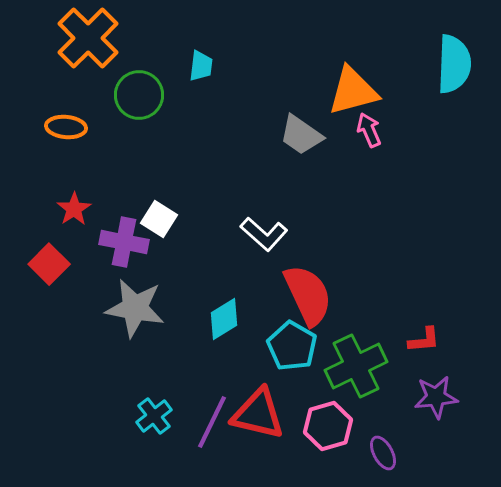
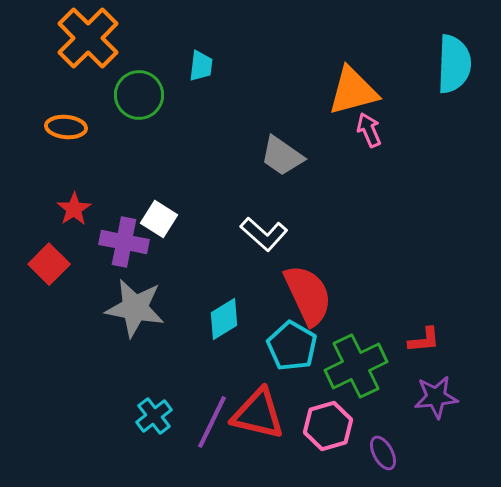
gray trapezoid: moved 19 px left, 21 px down
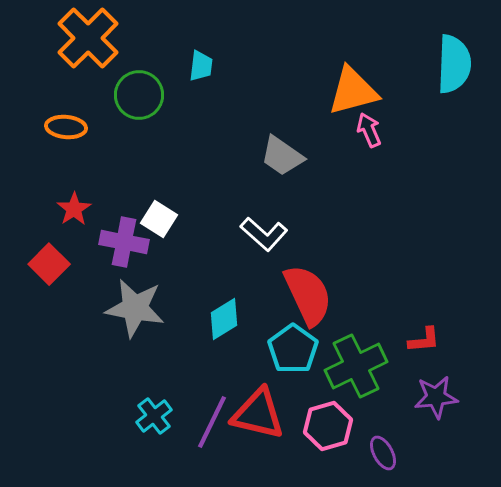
cyan pentagon: moved 1 px right, 3 px down; rotated 6 degrees clockwise
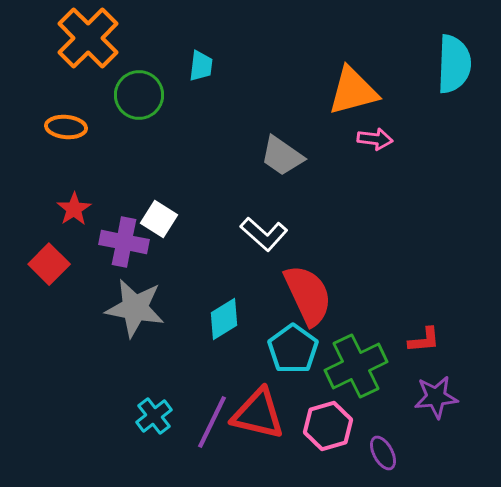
pink arrow: moved 6 px right, 9 px down; rotated 120 degrees clockwise
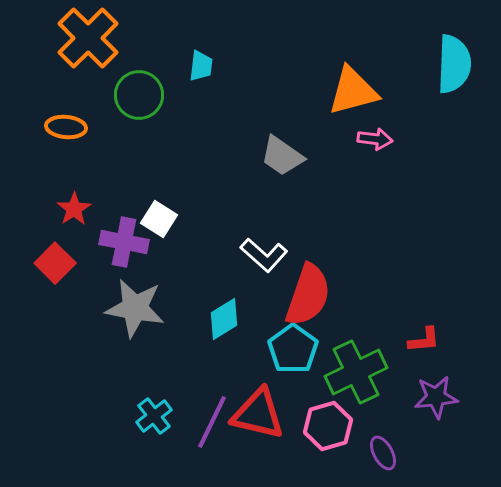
white L-shape: moved 21 px down
red square: moved 6 px right, 1 px up
red semicircle: rotated 44 degrees clockwise
green cross: moved 6 px down
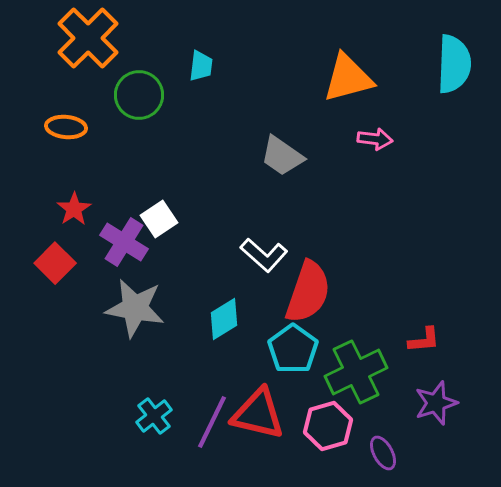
orange triangle: moved 5 px left, 13 px up
white square: rotated 24 degrees clockwise
purple cross: rotated 21 degrees clockwise
red semicircle: moved 3 px up
purple star: moved 6 px down; rotated 12 degrees counterclockwise
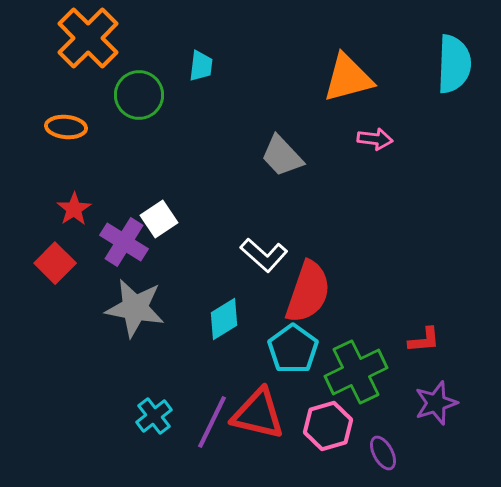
gray trapezoid: rotated 12 degrees clockwise
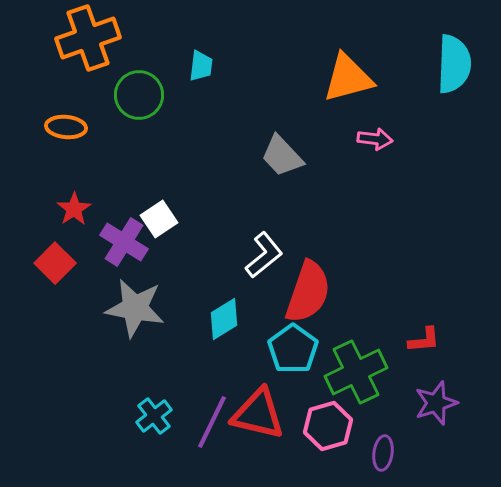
orange cross: rotated 26 degrees clockwise
white L-shape: rotated 81 degrees counterclockwise
purple ellipse: rotated 36 degrees clockwise
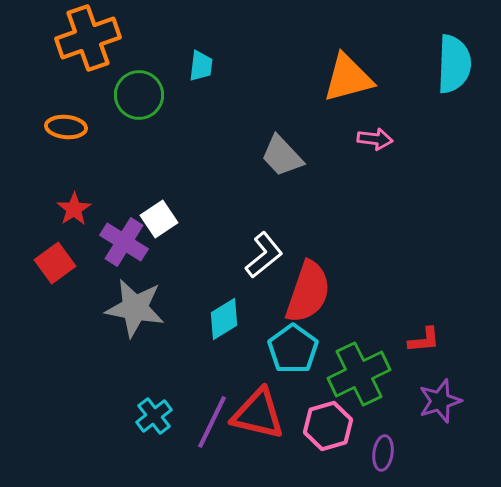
red square: rotated 9 degrees clockwise
green cross: moved 3 px right, 2 px down
purple star: moved 4 px right, 2 px up
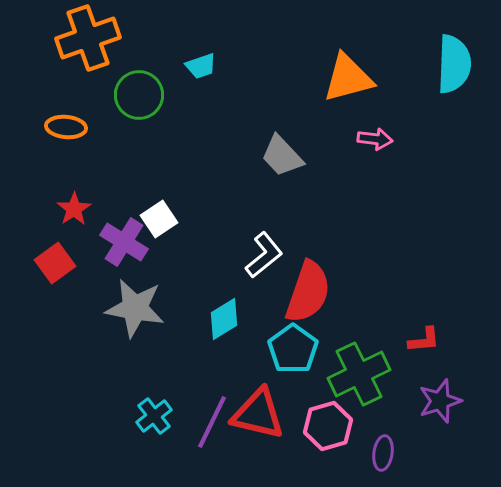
cyan trapezoid: rotated 64 degrees clockwise
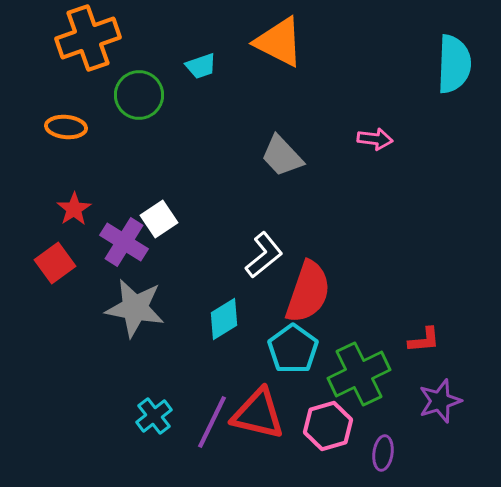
orange triangle: moved 69 px left, 36 px up; rotated 42 degrees clockwise
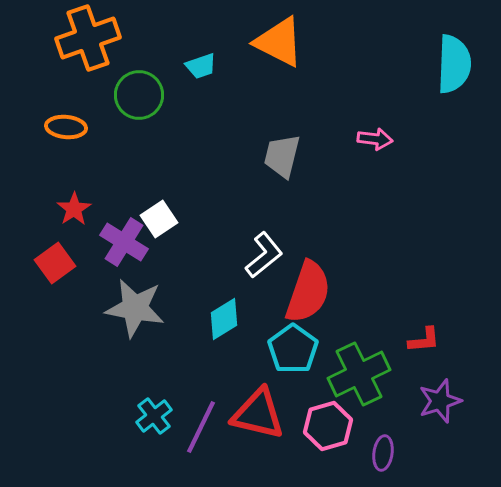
gray trapezoid: rotated 57 degrees clockwise
purple line: moved 11 px left, 5 px down
